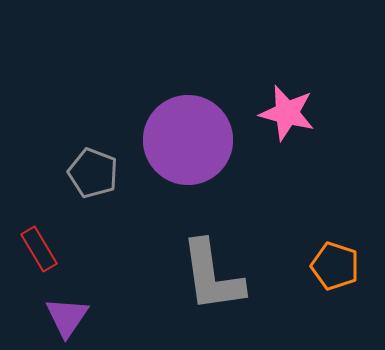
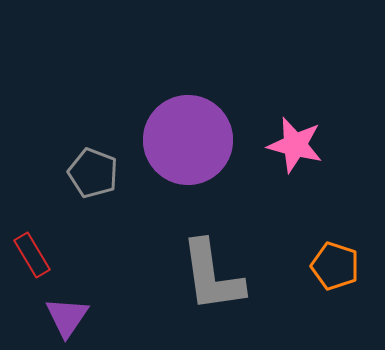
pink star: moved 8 px right, 32 px down
red rectangle: moved 7 px left, 6 px down
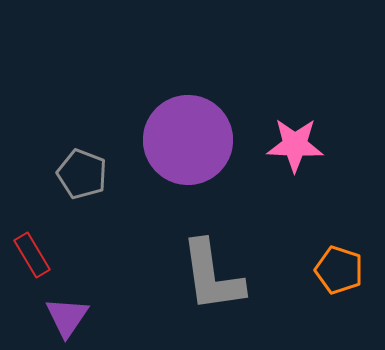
pink star: rotated 12 degrees counterclockwise
gray pentagon: moved 11 px left, 1 px down
orange pentagon: moved 4 px right, 4 px down
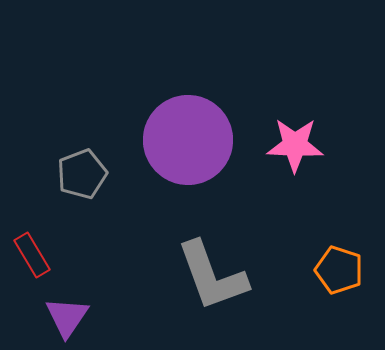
gray pentagon: rotated 30 degrees clockwise
gray L-shape: rotated 12 degrees counterclockwise
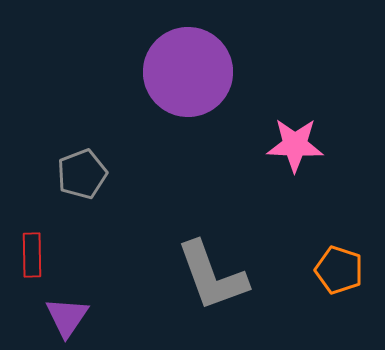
purple circle: moved 68 px up
red rectangle: rotated 30 degrees clockwise
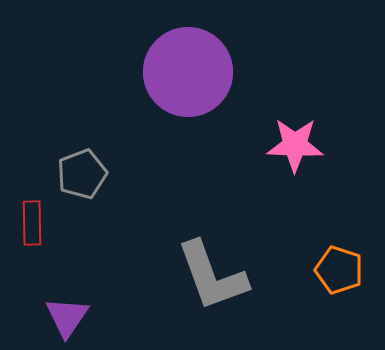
red rectangle: moved 32 px up
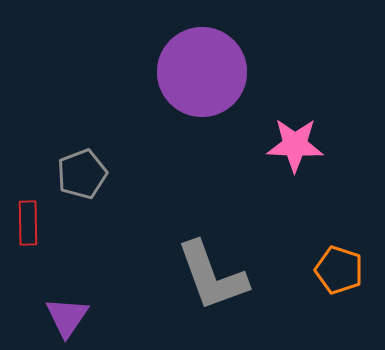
purple circle: moved 14 px right
red rectangle: moved 4 px left
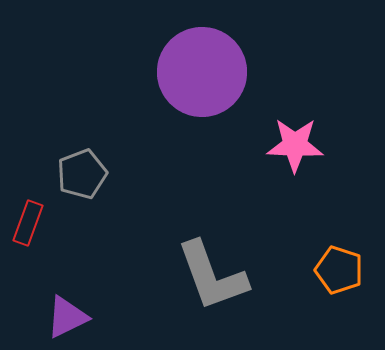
red rectangle: rotated 21 degrees clockwise
purple triangle: rotated 30 degrees clockwise
